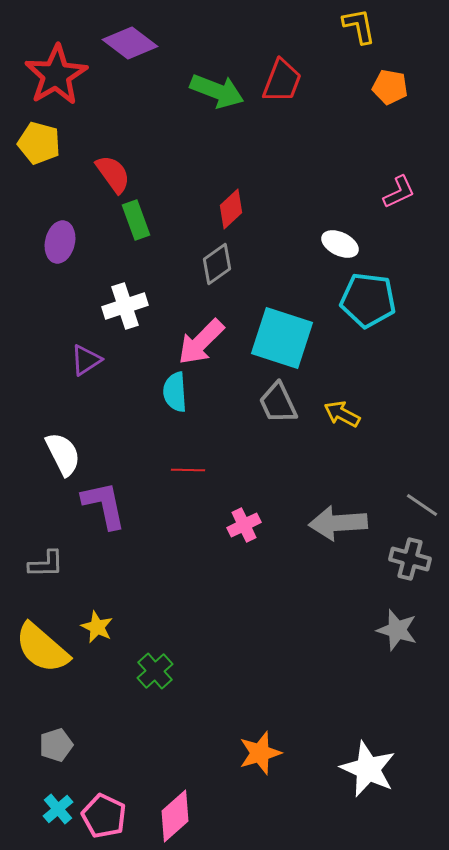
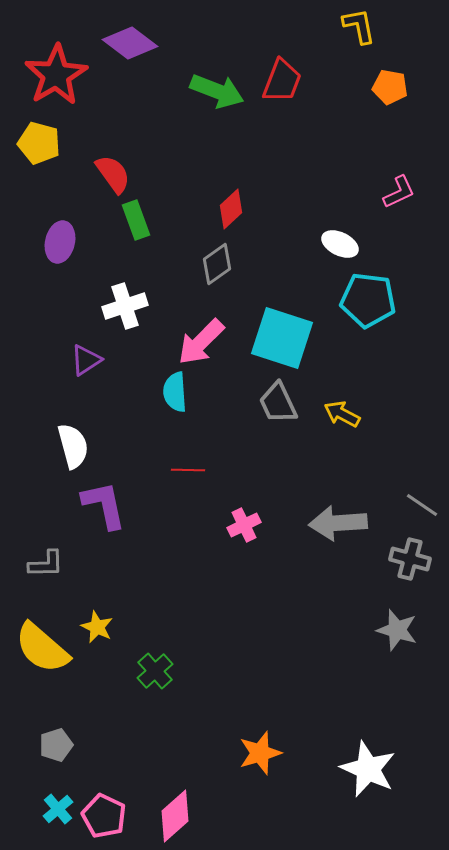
white semicircle: moved 10 px right, 8 px up; rotated 12 degrees clockwise
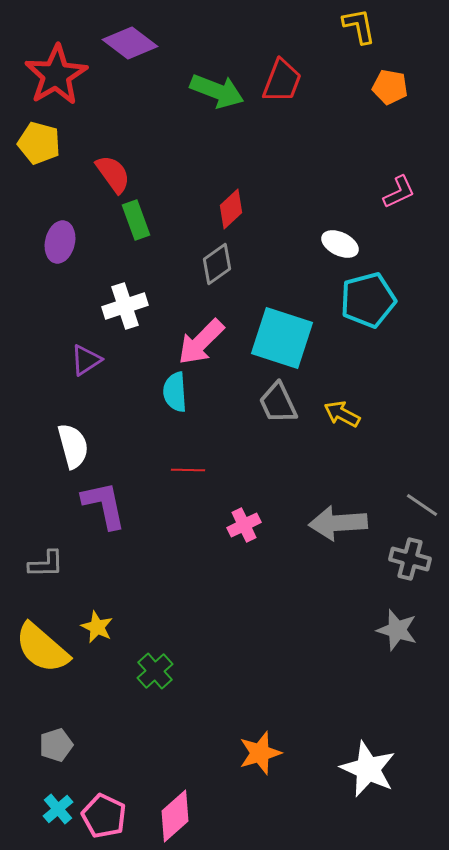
cyan pentagon: rotated 22 degrees counterclockwise
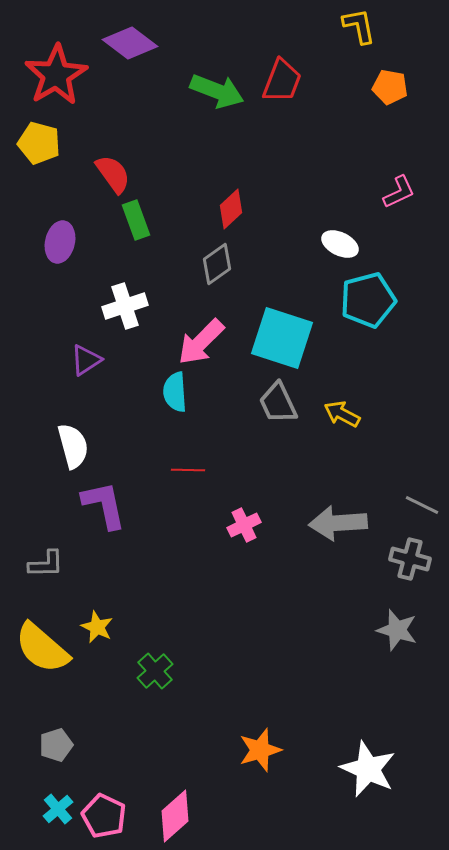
gray line: rotated 8 degrees counterclockwise
orange star: moved 3 px up
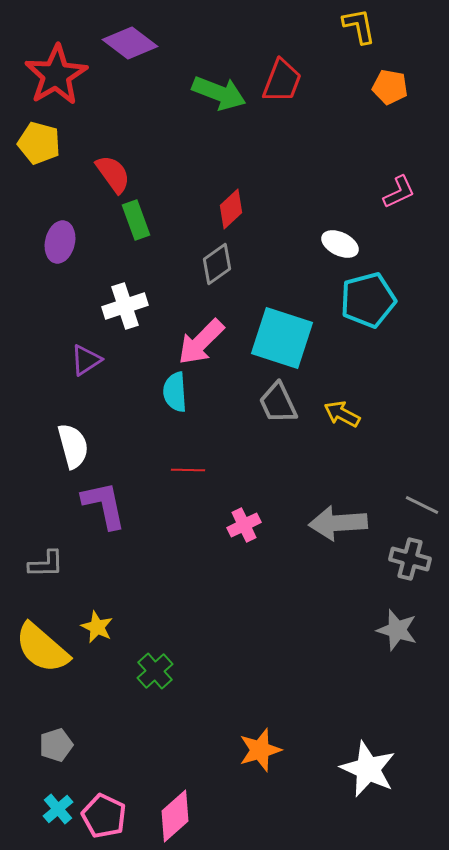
green arrow: moved 2 px right, 2 px down
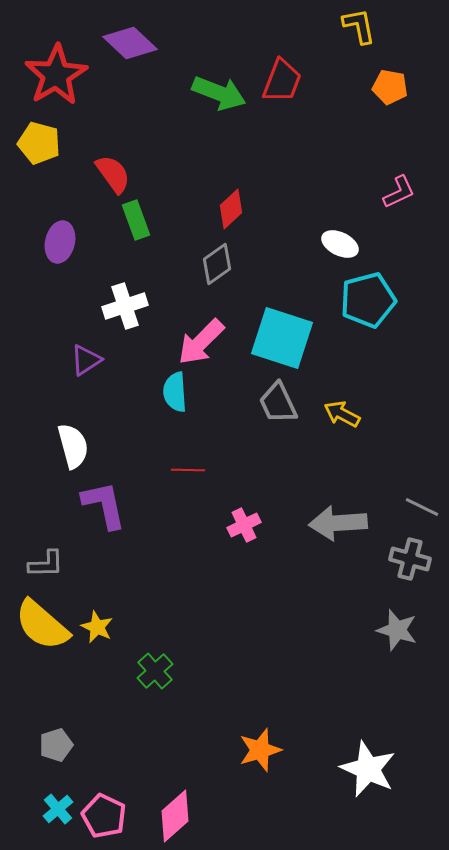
purple diamond: rotated 6 degrees clockwise
gray line: moved 2 px down
yellow semicircle: moved 23 px up
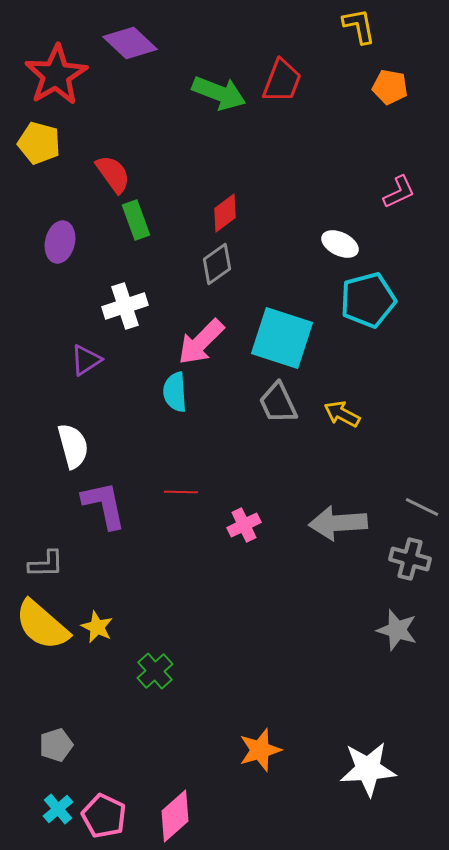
red diamond: moved 6 px left, 4 px down; rotated 6 degrees clockwise
red line: moved 7 px left, 22 px down
white star: rotated 28 degrees counterclockwise
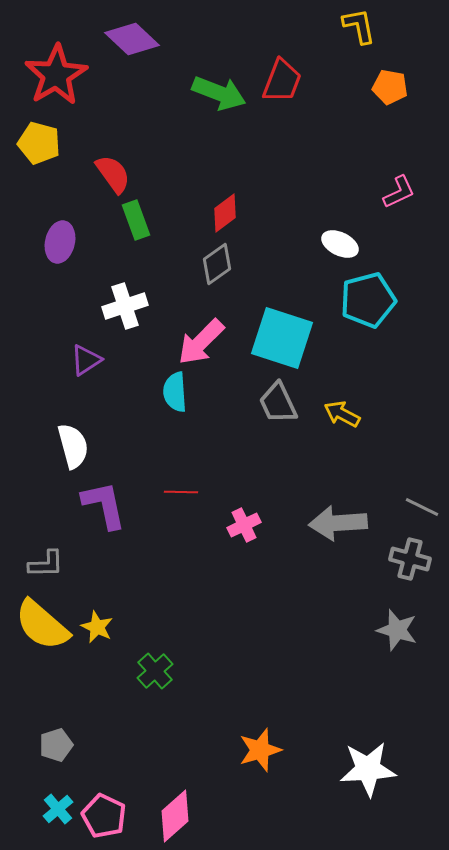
purple diamond: moved 2 px right, 4 px up
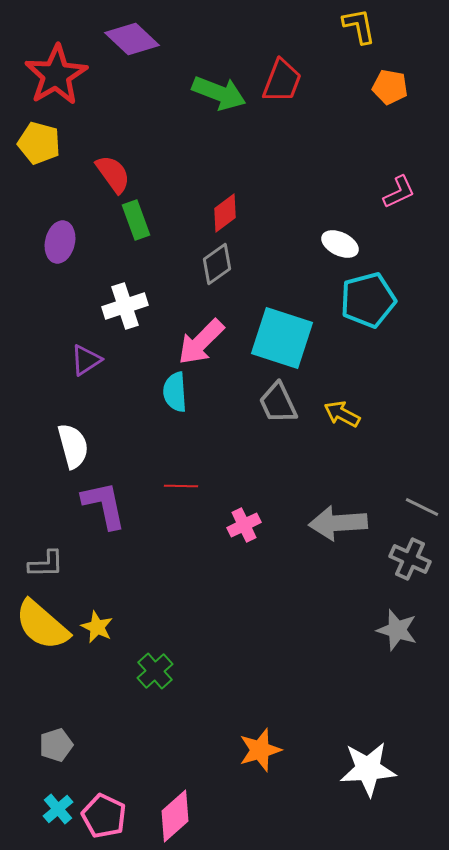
red line: moved 6 px up
gray cross: rotated 9 degrees clockwise
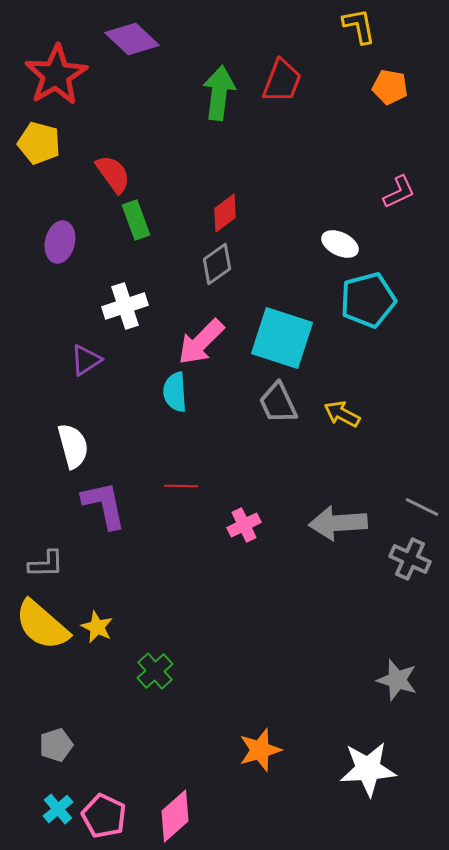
green arrow: rotated 104 degrees counterclockwise
gray star: moved 50 px down
